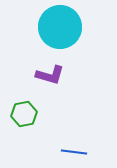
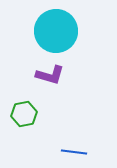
cyan circle: moved 4 px left, 4 px down
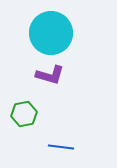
cyan circle: moved 5 px left, 2 px down
blue line: moved 13 px left, 5 px up
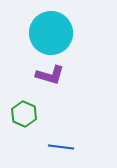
green hexagon: rotated 25 degrees counterclockwise
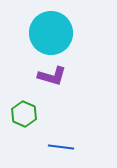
purple L-shape: moved 2 px right, 1 px down
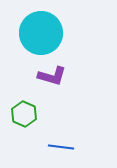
cyan circle: moved 10 px left
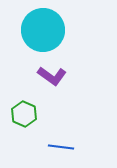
cyan circle: moved 2 px right, 3 px up
purple L-shape: rotated 20 degrees clockwise
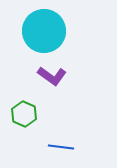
cyan circle: moved 1 px right, 1 px down
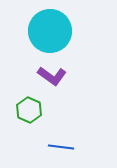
cyan circle: moved 6 px right
green hexagon: moved 5 px right, 4 px up
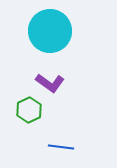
purple L-shape: moved 2 px left, 7 px down
green hexagon: rotated 10 degrees clockwise
